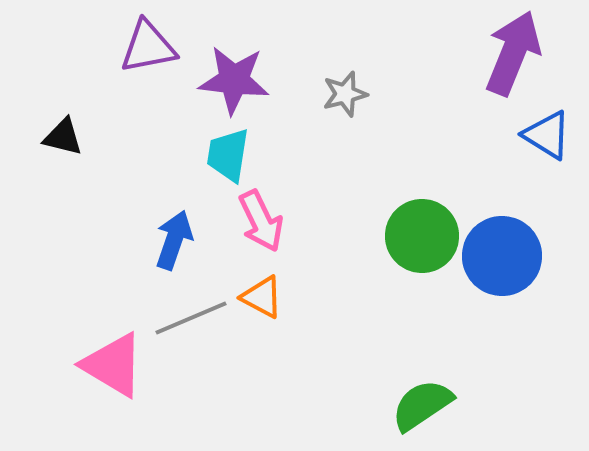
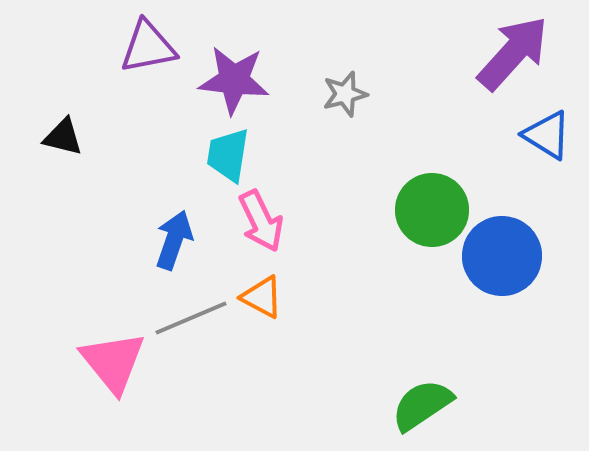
purple arrow: rotated 20 degrees clockwise
green circle: moved 10 px right, 26 px up
pink triangle: moved 3 px up; rotated 20 degrees clockwise
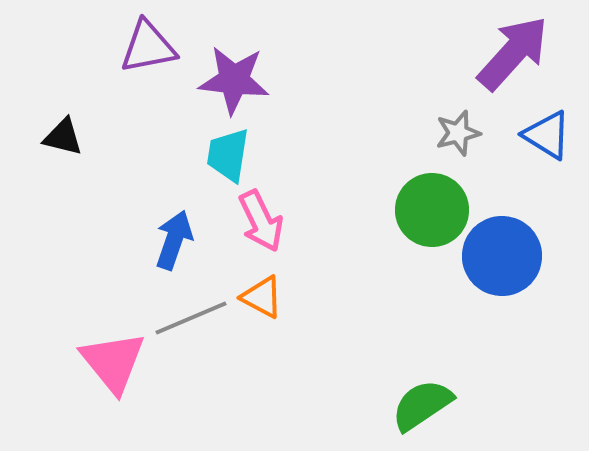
gray star: moved 113 px right, 39 px down
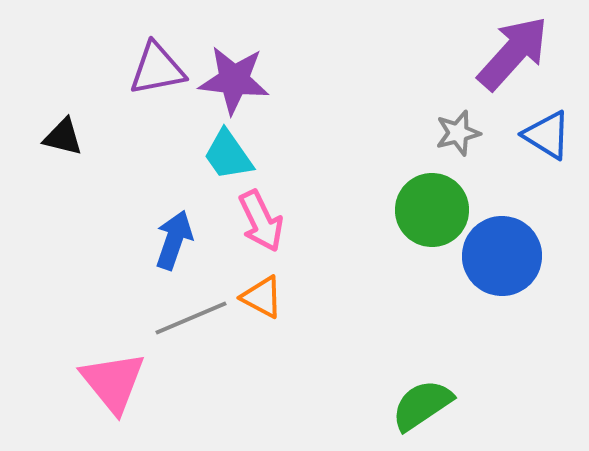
purple triangle: moved 9 px right, 22 px down
cyan trapezoid: rotated 44 degrees counterclockwise
pink triangle: moved 20 px down
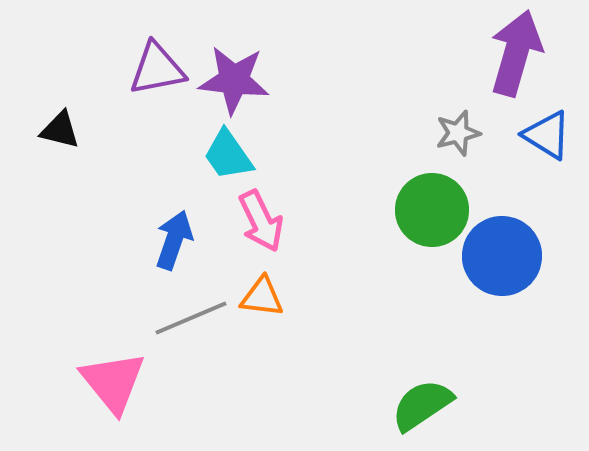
purple arrow: moved 3 px right; rotated 26 degrees counterclockwise
black triangle: moved 3 px left, 7 px up
orange triangle: rotated 21 degrees counterclockwise
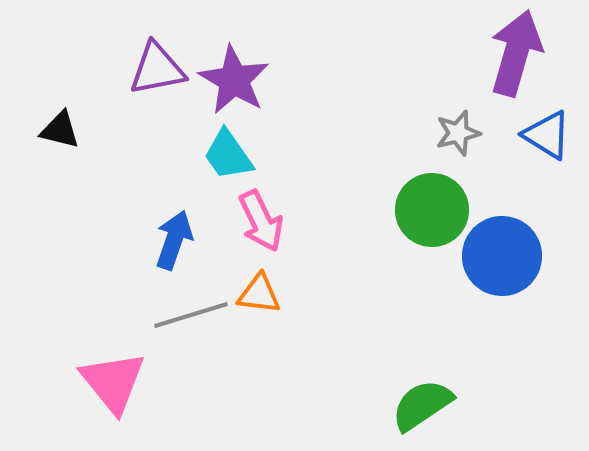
purple star: rotated 24 degrees clockwise
orange triangle: moved 3 px left, 3 px up
gray line: moved 3 px up; rotated 6 degrees clockwise
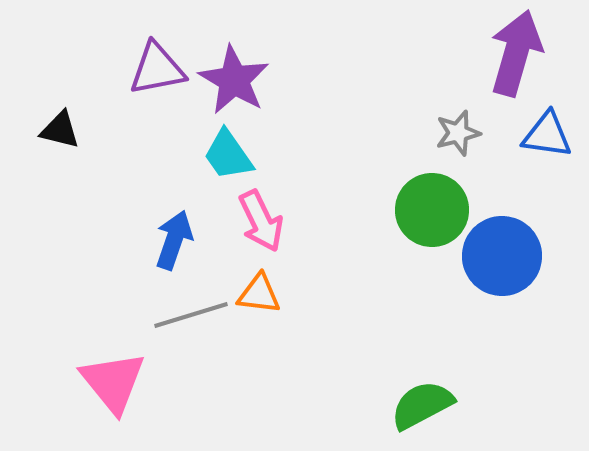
blue triangle: rotated 24 degrees counterclockwise
green semicircle: rotated 6 degrees clockwise
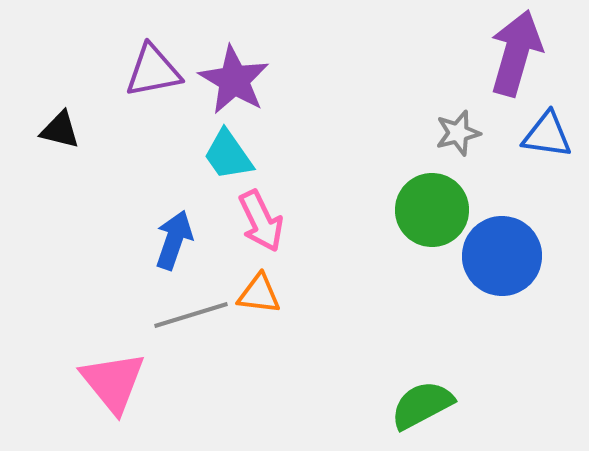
purple triangle: moved 4 px left, 2 px down
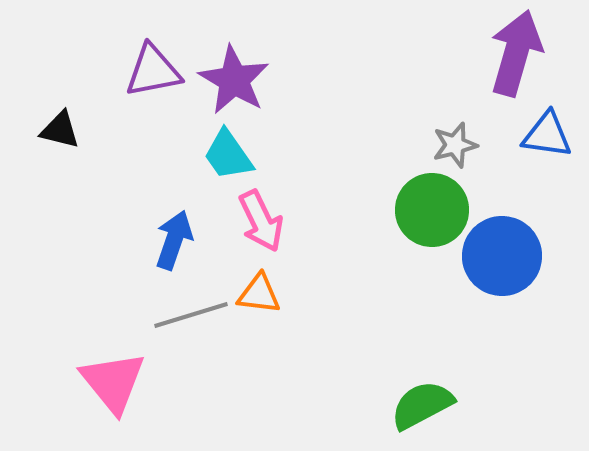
gray star: moved 3 px left, 12 px down
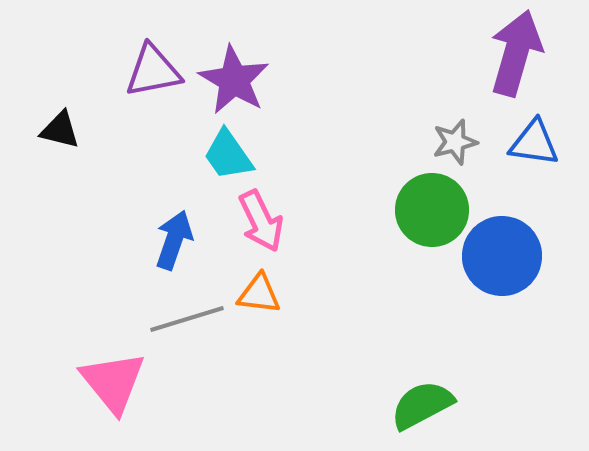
blue triangle: moved 13 px left, 8 px down
gray star: moved 3 px up
gray line: moved 4 px left, 4 px down
